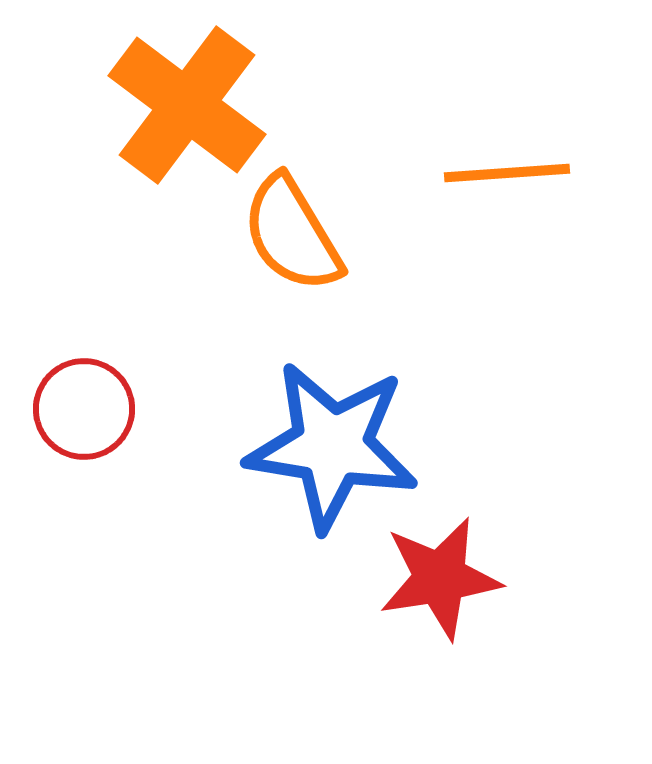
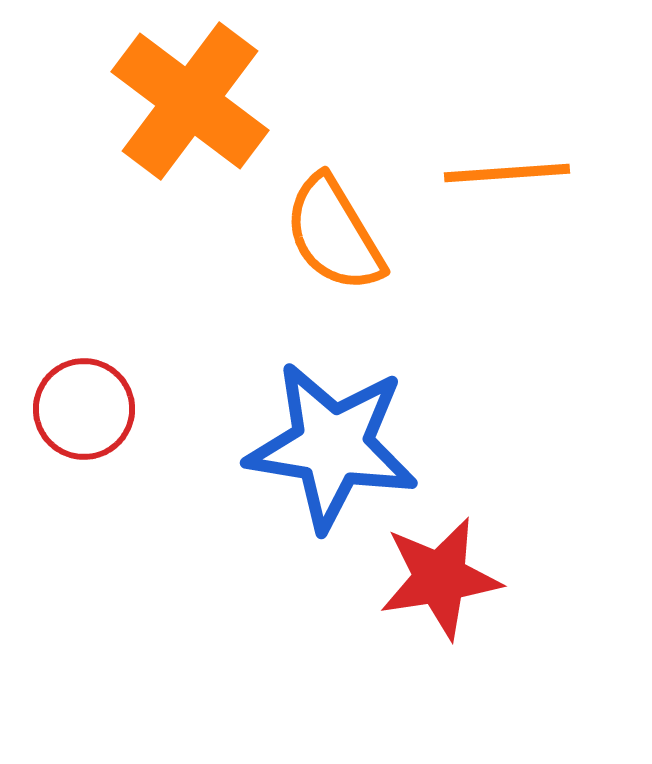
orange cross: moved 3 px right, 4 px up
orange semicircle: moved 42 px right
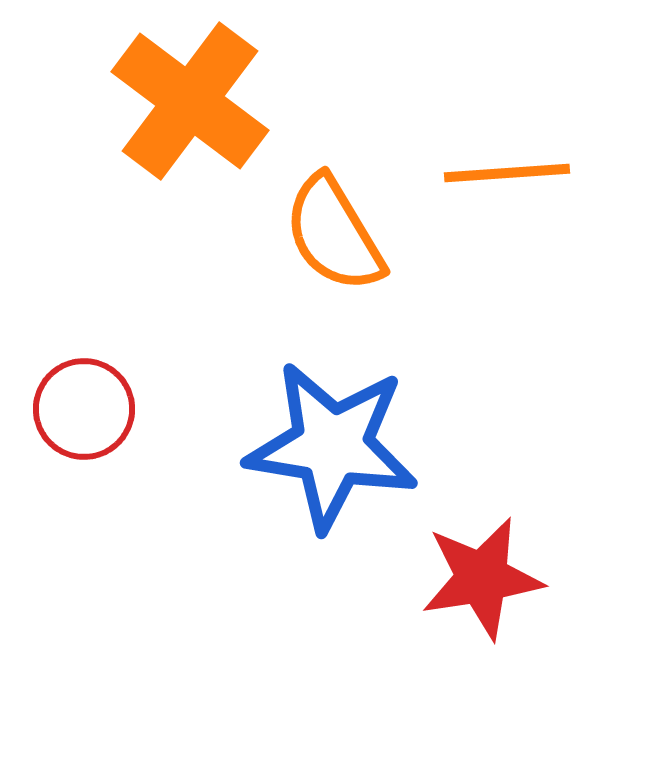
red star: moved 42 px right
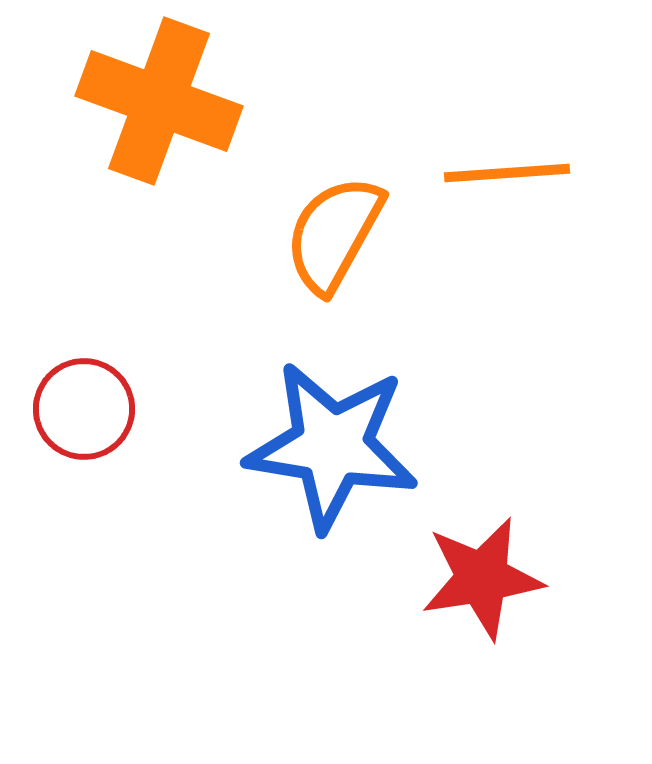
orange cross: moved 31 px left; rotated 17 degrees counterclockwise
orange semicircle: rotated 60 degrees clockwise
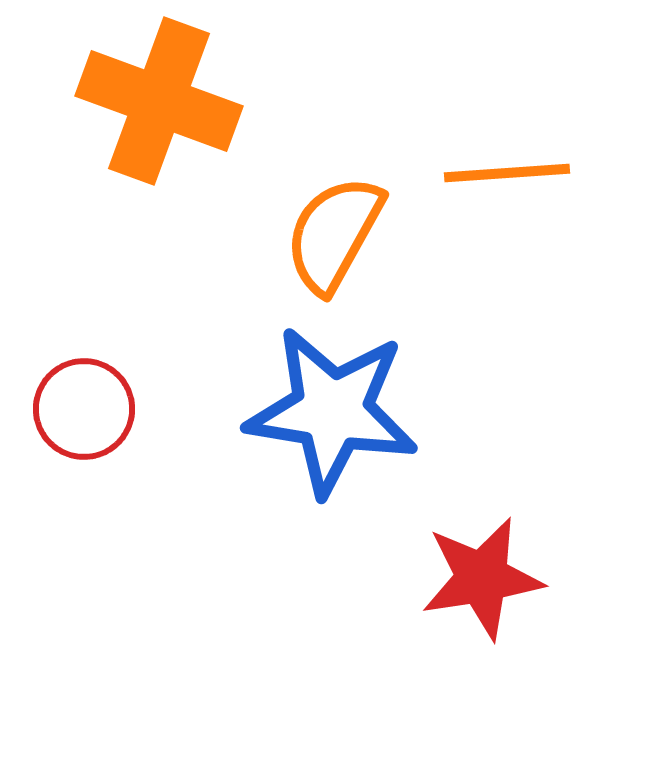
blue star: moved 35 px up
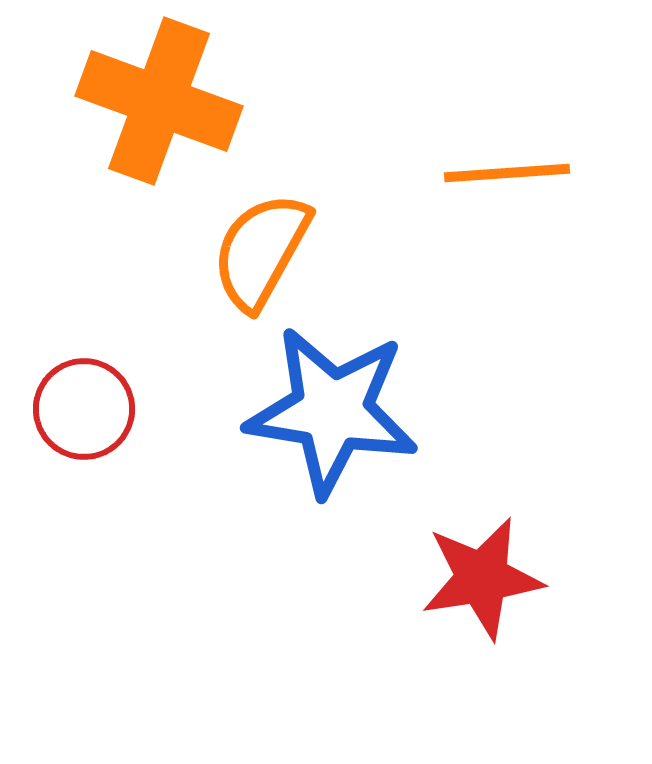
orange semicircle: moved 73 px left, 17 px down
